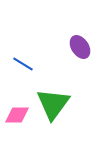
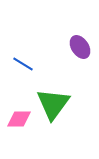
pink diamond: moved 2 px right, 4 px down
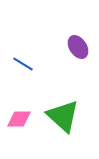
purple ellipse: moved 2 px left
green triangle: moved 10 px right, 12 px down; rotated 24 degrees counterclockwise
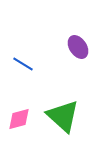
pink diamond: rotated 15 degrees counterclockwise
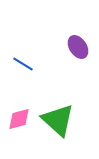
green triangle: moved 5 px left, 4 px down
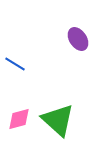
purple ellipse: moved 8 px up
blue line: moved 8 px left
